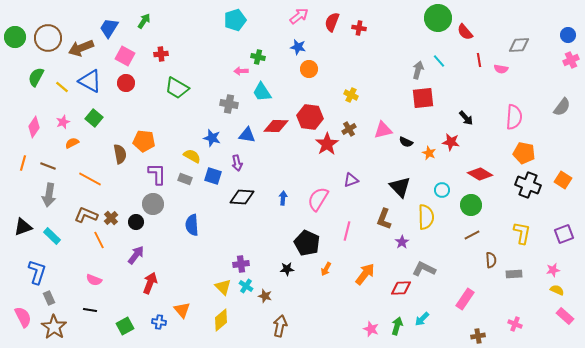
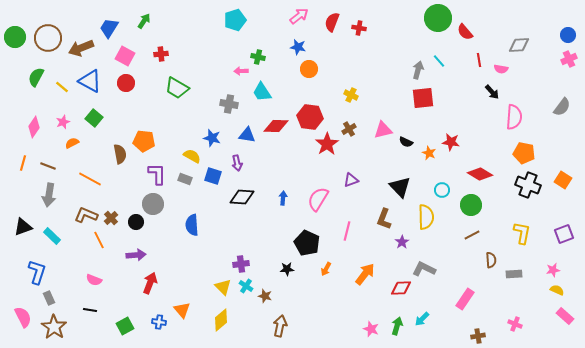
pink cross at (571, 60): moved 2 px left, 1 px up
black arrow at (466, 118): moved 26 px right, 26 px up
purple arrow at (136, 255): rotated 48 degrees clockwise
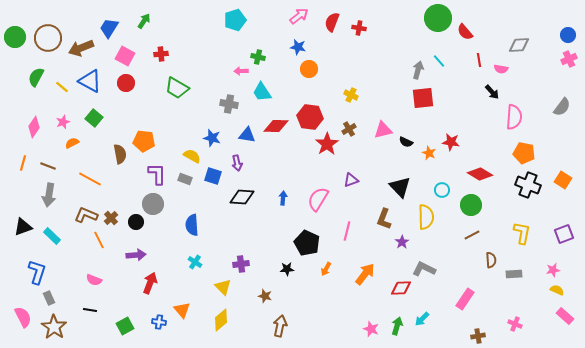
cyan cross at (246, 286): moved 51 px left, 24 px up
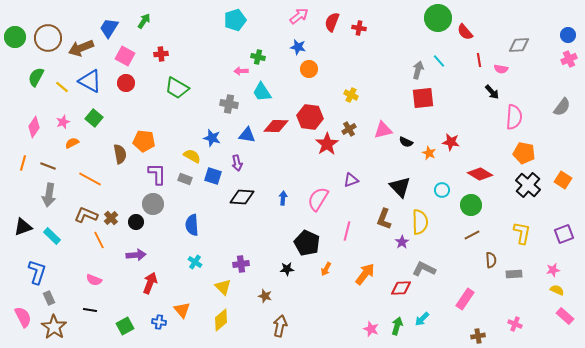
black cross at (528, 185): rotated 20 degrees clockwise
yellow semicircle at (426, 217): moved 6 px left, 5 px down
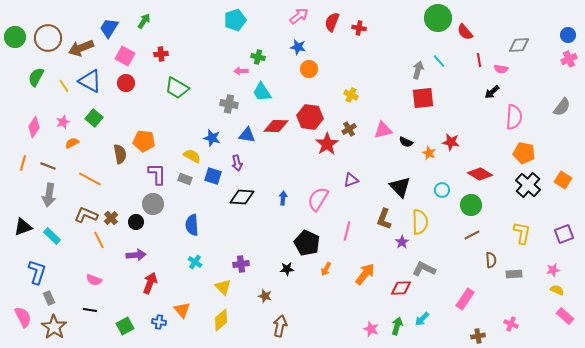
yellow line at (62, 87): moved 2 px right, 1 px up; rotated 16 degrees clockwise
black arrow at (492, 92): rotated 91 degrees clockwise
pink cross at (515, 324): moved 4 px left
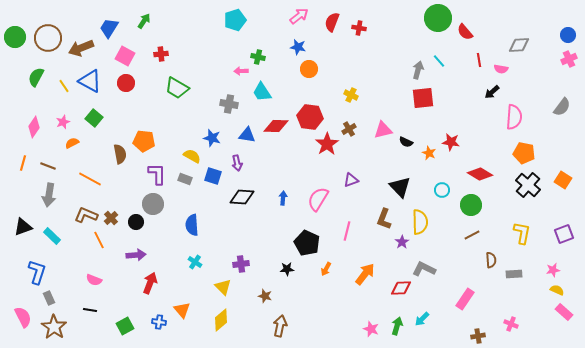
pink rectangle at (565, 316): moved 1 px left, 4 px up
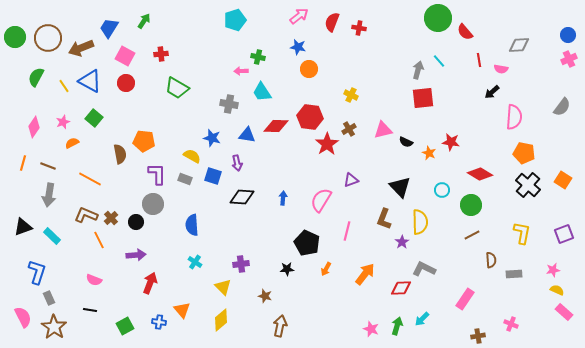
pink semicircle at (318, 199): moved 3 px right, 1 px down
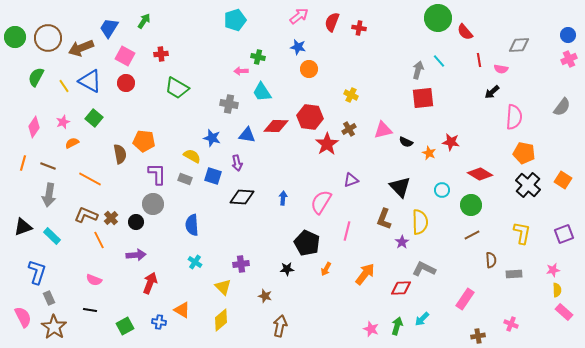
pink semicircle at (321, 200): moved 2 px down
yellow semicircle at (557, 290): rotated 64 degrees clockwise
orange triangle at (182, 310): rotated 18 degrees counterclockwise
